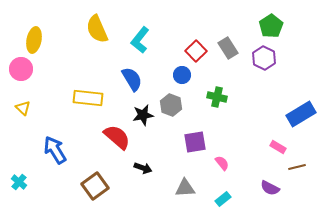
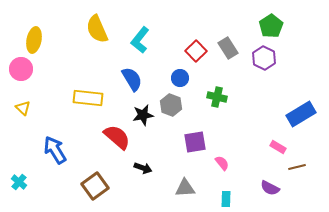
blue circle: moved 2 px left, 3 px down
cyan rectangle: moved 3 px right; rotated 49 degrees counterclockwise
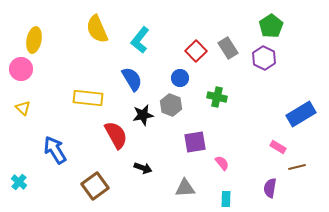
red semicircle: moved 1 px left, 2 px up; rotated 20 degrees clockwise
purple semicircle: rotated 72 degrees clockwise
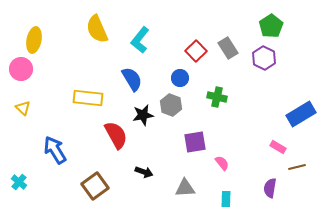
black arrow: moved 1 px right, 4 px down
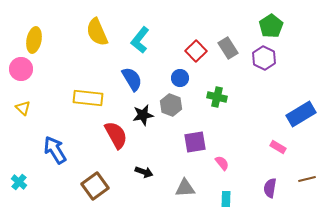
yellow semicircle: moved 3 px down
brown line: moved 10 px right, 12 px down
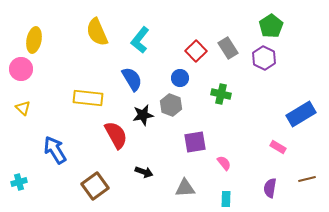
green cross: moved 4 px right, 3 px up
pink semicircle: moved 2 px right
cyan cross: rotated 35 degrees clockwise
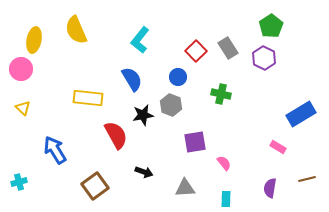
yellow semicircle: moved 21 px left, 2 px up
blue circle: moved 2 px left, 1 px up
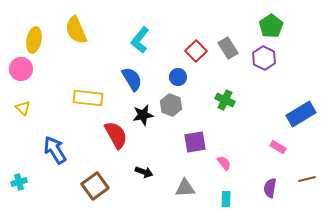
green cross: moved 4 px right, 6 px down; rotated 12 degrees clockwise
